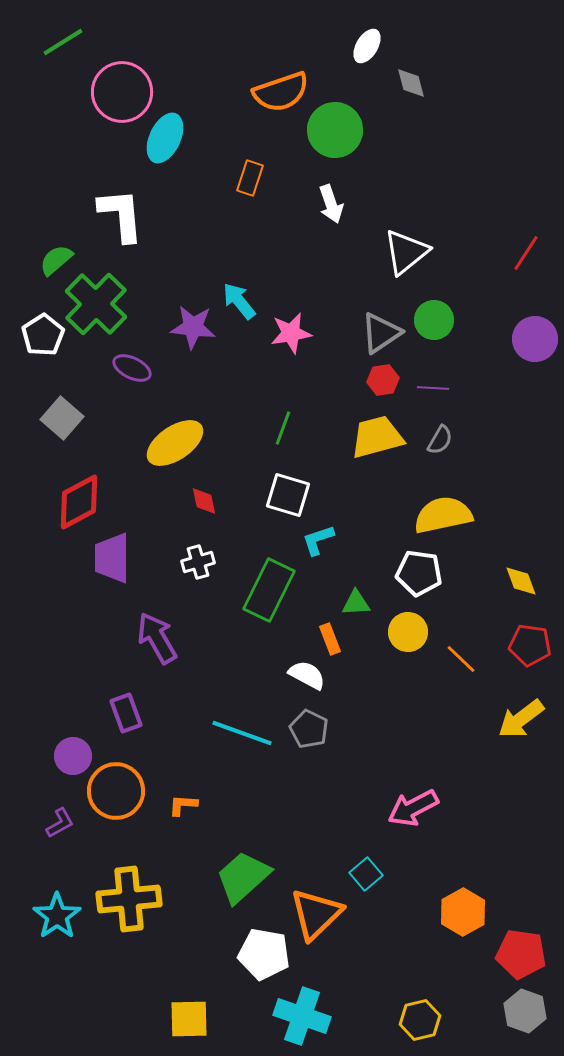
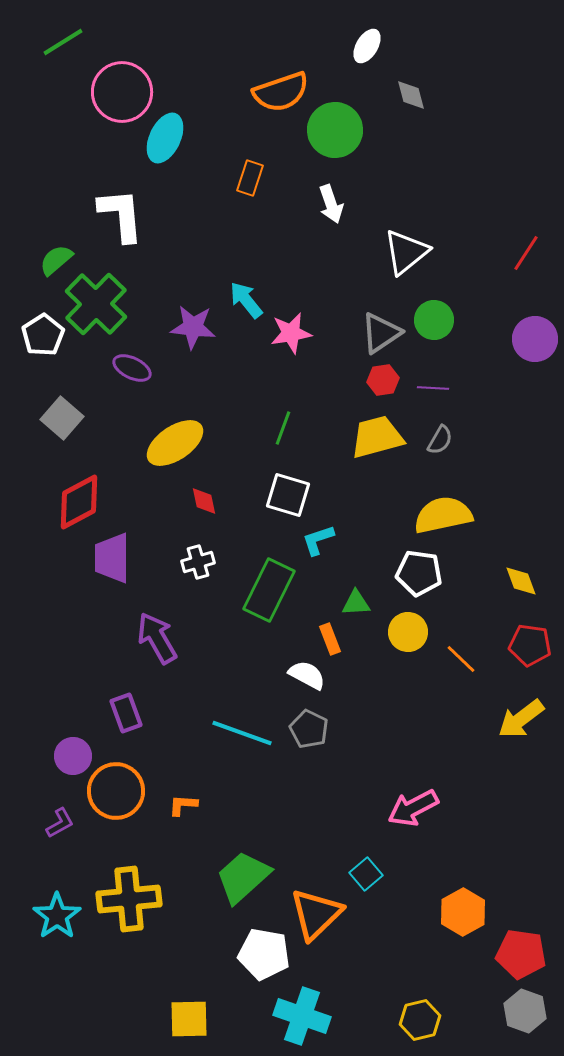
gray diamond at (411, 83): moved 12 px down
cyan arrow at (239, 301): moved 7 px right, 1 px up
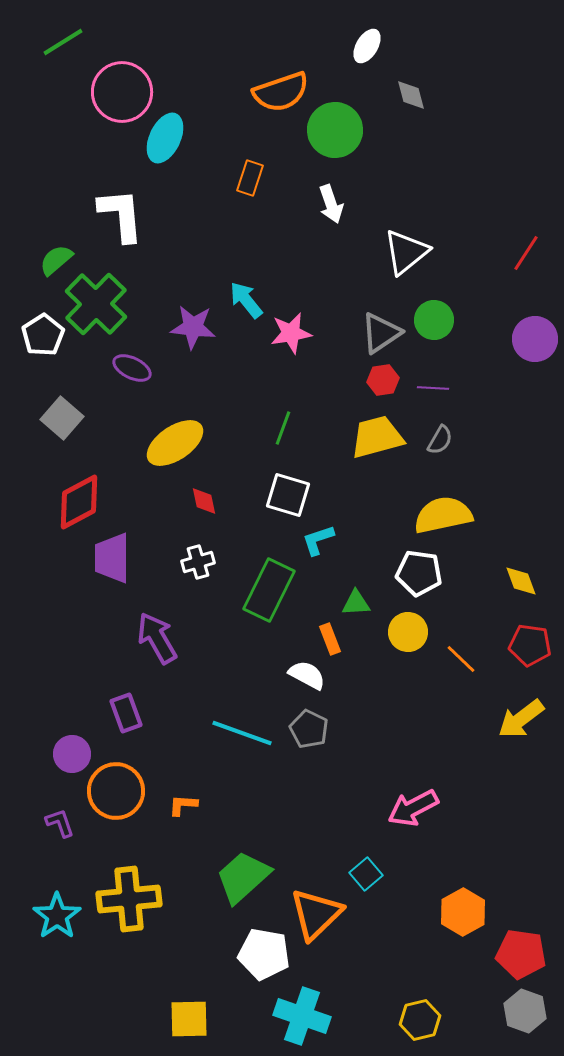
purple circle at (73, 756): moved 1 px left, 2 px up
purple L-shape at (60, 823): rotated 80 degrees counterclockwise
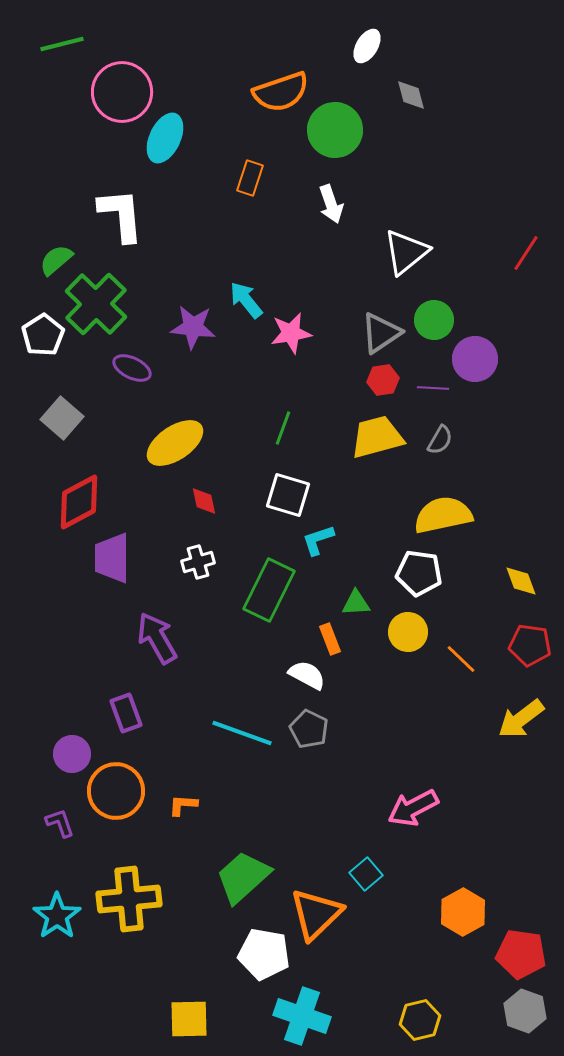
green line at (63, 42): moved 1 px left, 2 px down; rotated 18 degrees clockwise
purple circle at (535, 339): moved 60 px left, 20 px down
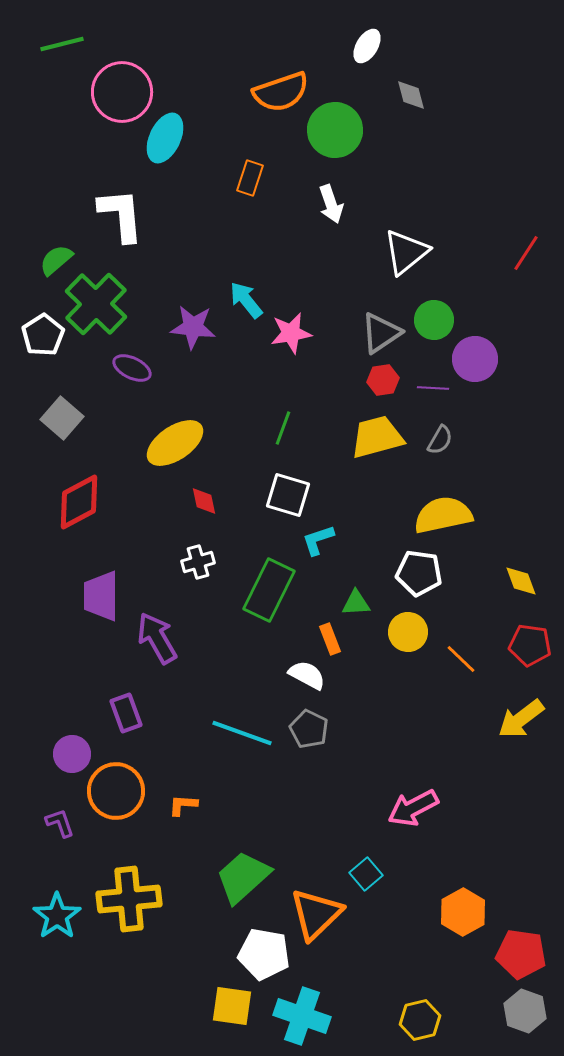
purple trapezoid at (112, 558): moved 11 px left, 38 px down
yellow square at (189, 1019): moved 43 px right, 13 px up; rotated 9 degrees clockwise
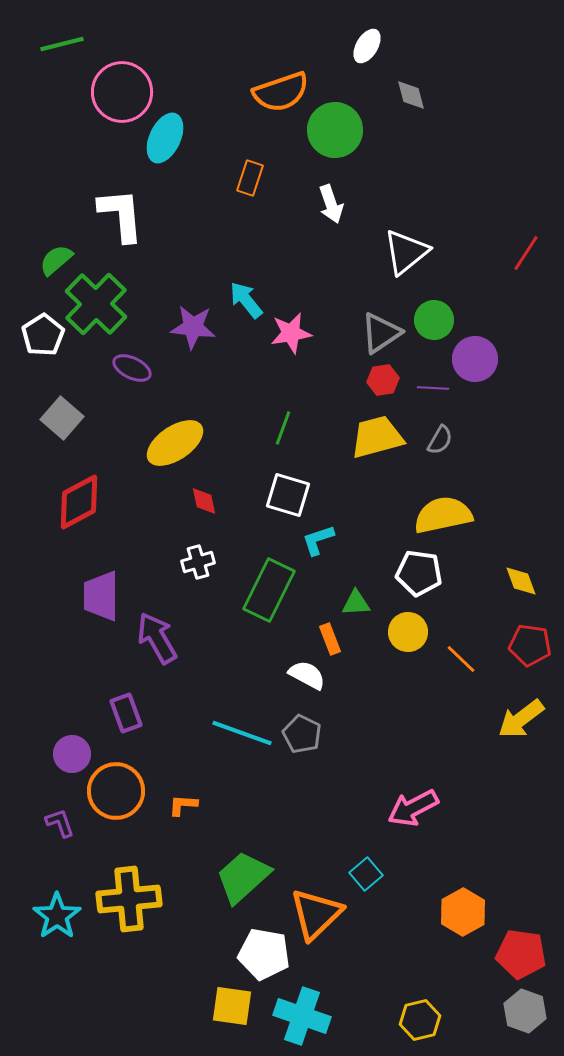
gray pentagon at (309, 729): moved 7 px left, 5 px down
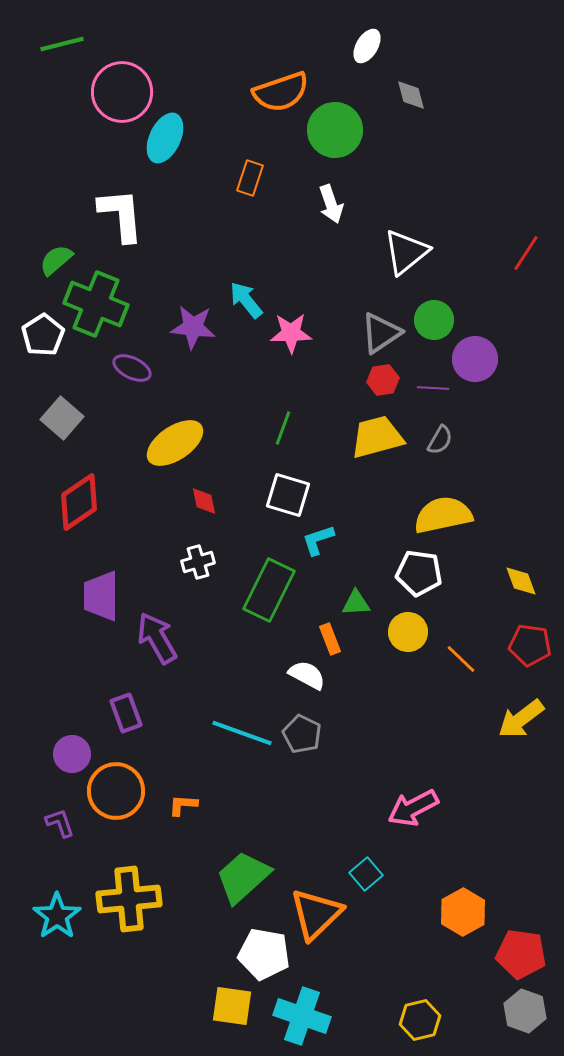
green cross at (96, 304): rotated 22 degrees counterclockwise
pink star at (291, 333): rotated 9 degrees clockwise
red diamond at (79, 502): rotated 6 degrees counterclockwise
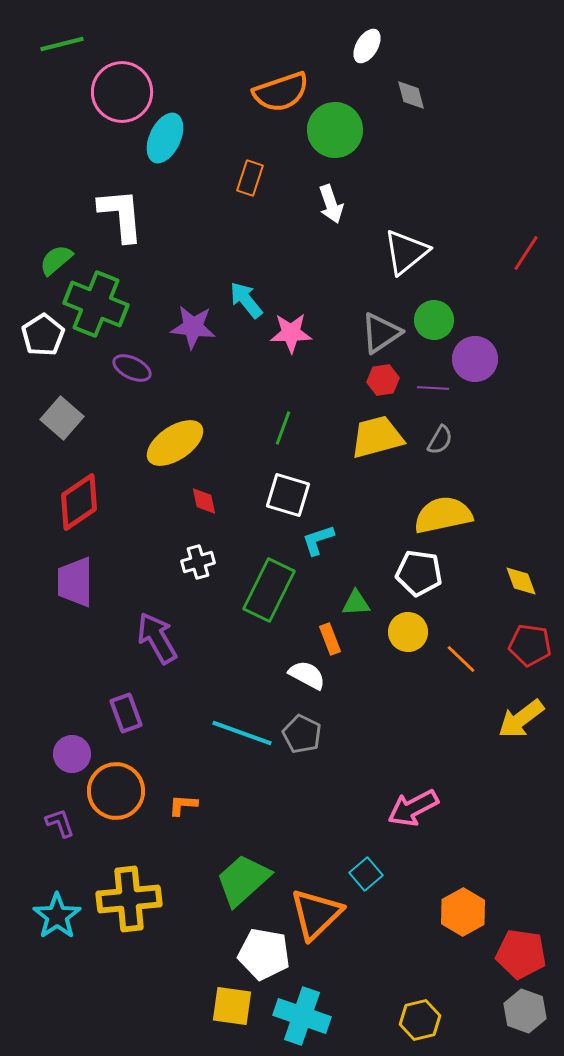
purple trapezoid at (101, 596): moved 26 px left, 14 px up
green trapezoid at (243, 877): moved 3 px down
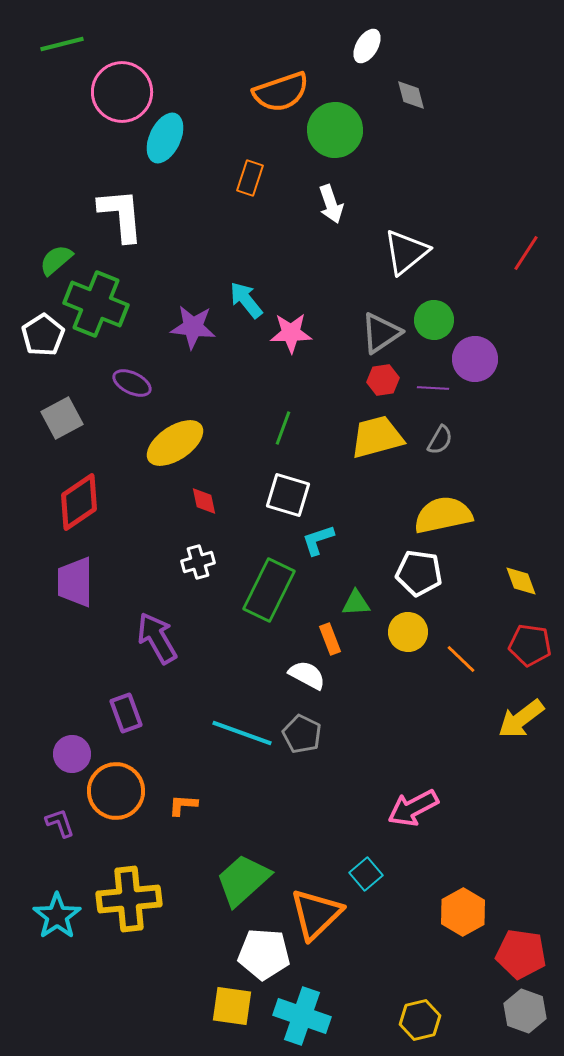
purple ellipse at (132, 368): moved 15 px down
gray square at (62, 418): rotated 21 degrees clockwise
white pentagon at (264, 954): rotated 6 degrees counterclockwise
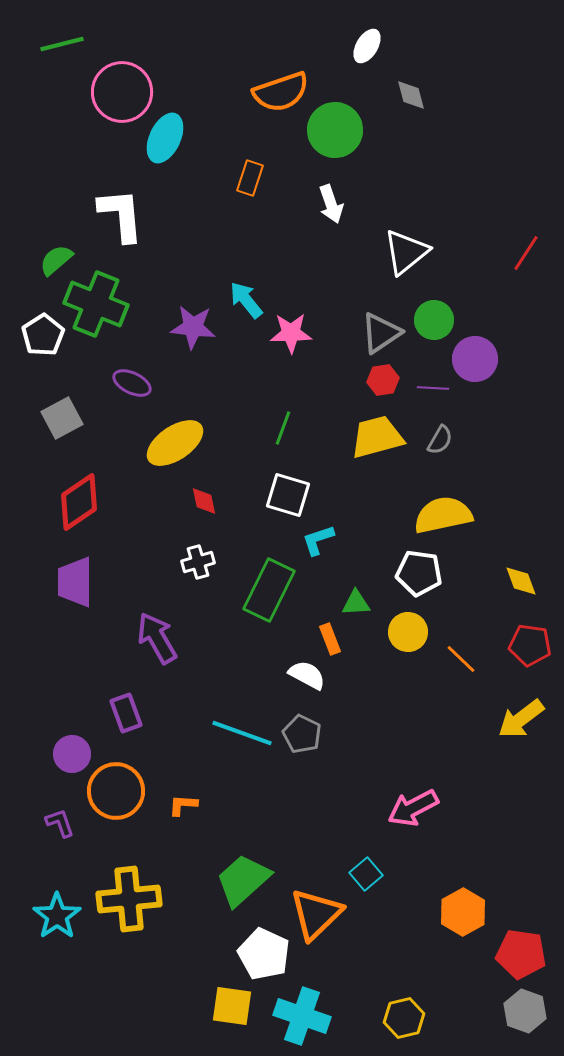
white pentagon at (264, 954): rotated 21 degrees clockwise
yellow hexagon at (420, 1020): moved 16 px left, 2 px up
